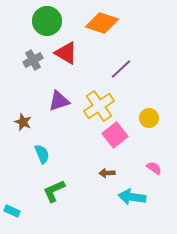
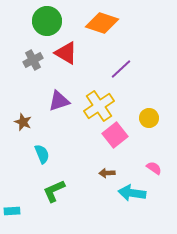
cyan arrow: moved 4 px up
cyan rectangle: rotated 28 degrees counterclockwise
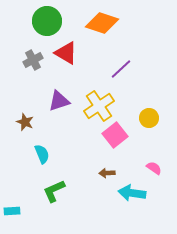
brown star: moved 2 px right
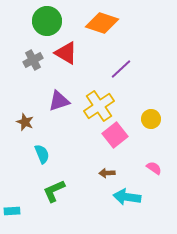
yellow circle: moved 2 px right, 1 px down
cyan arrow: moved 5 px left, 4 px down
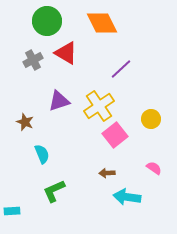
orange diamond: rotated 44 degrees clockwise
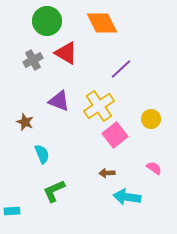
purple triangle: rotated 40 degrees clockwise
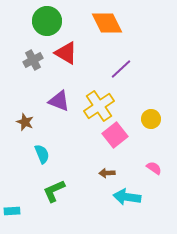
orange diamond: moved 5 px right
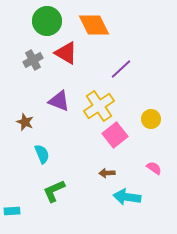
orange diamond: moved 13 px left, 2 px down
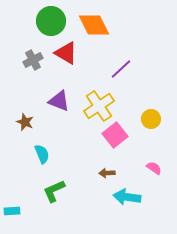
green circle: moved 4 px right
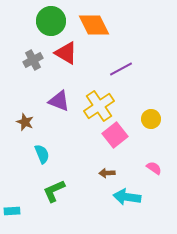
purple line: rotated 15 degrees clockwise
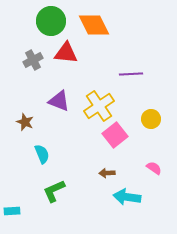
red triangle: rotated 25 degrees counterclockwise
purple line: moved 10 px right, 5 px down; rotated 25 degrees clockwise
